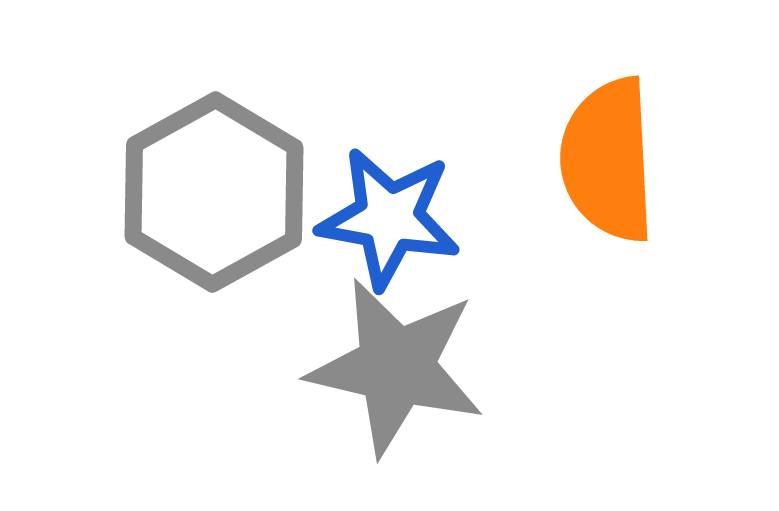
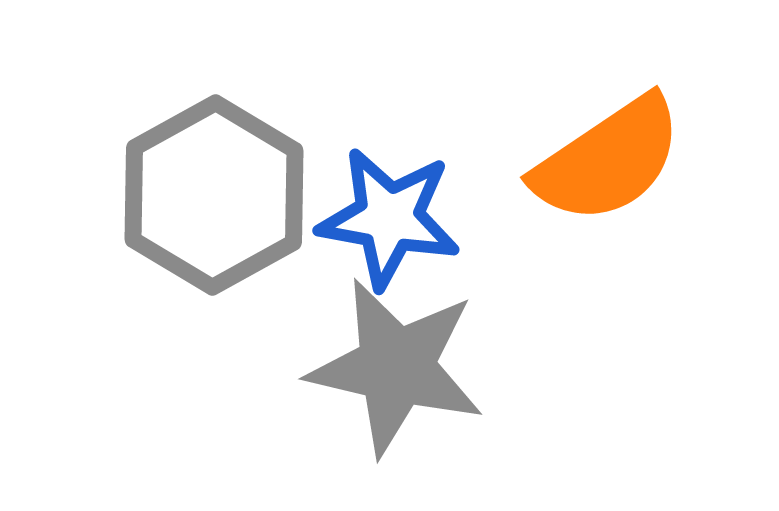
orange semicircle: rotated 121 degrees counterclockwise
gray hexagon: moved 3 px down
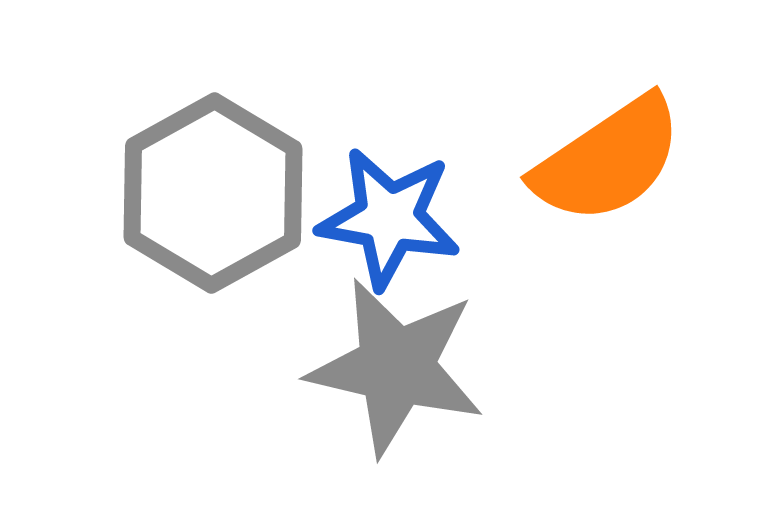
gray hexagon: moved 1 px left, 2 px up
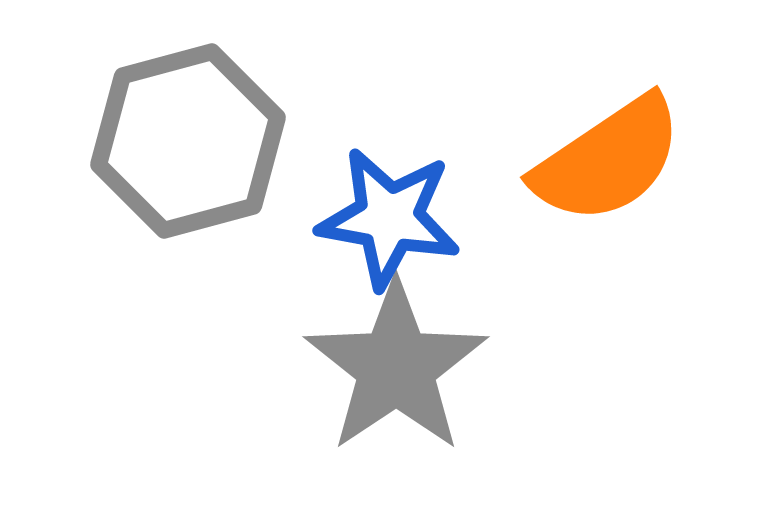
gray hexagon: moved 25 px left, 52 px up; rotated 14 degrees clockwise
gray star: rotated 25 degrees clockwise
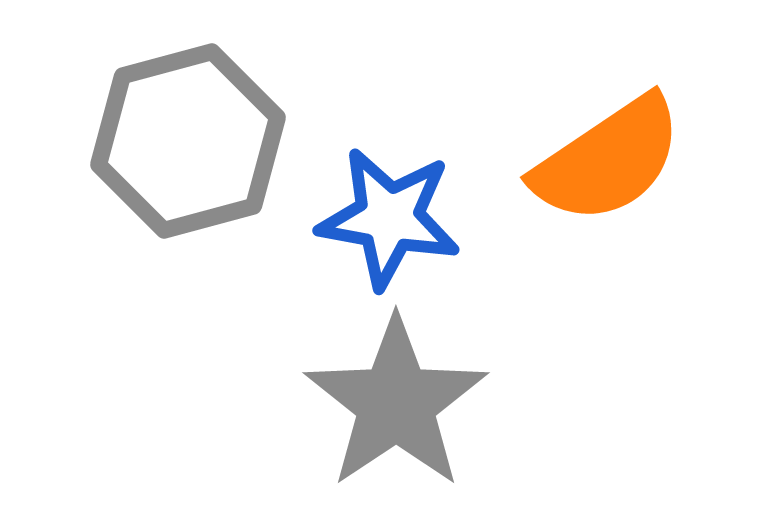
gray star: moved 36 px down
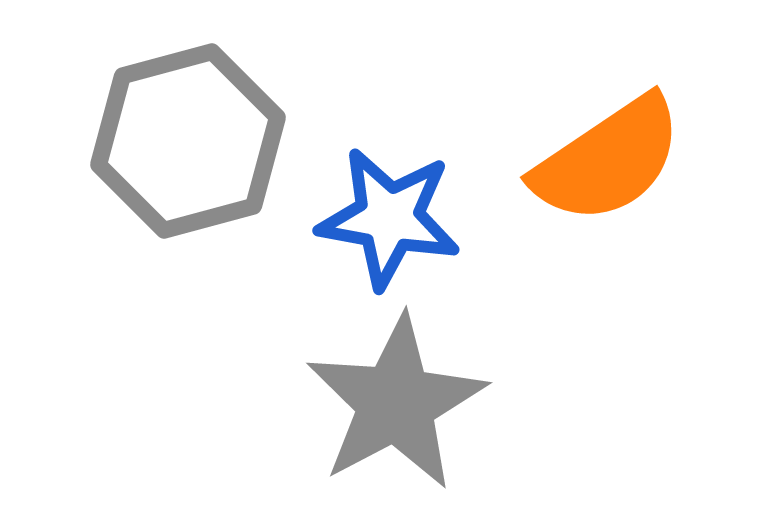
gray star: rotated 6 degrees clockwise
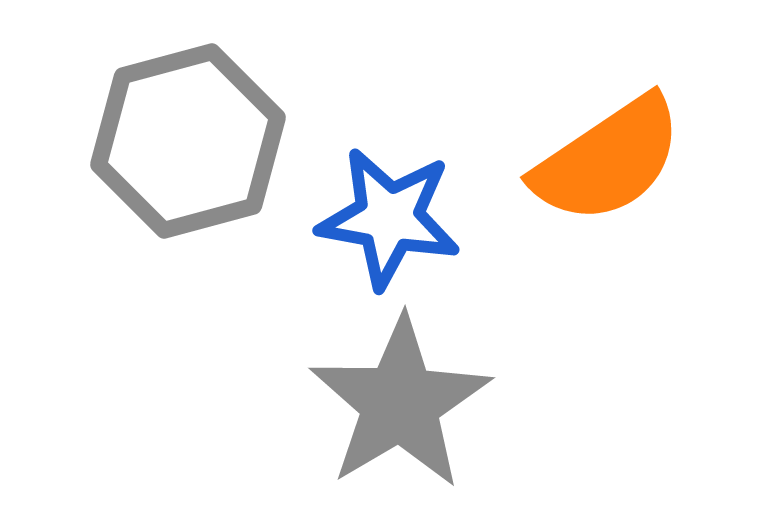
gray star: moved 4 px right; rotated 3 degrees counterclockwise
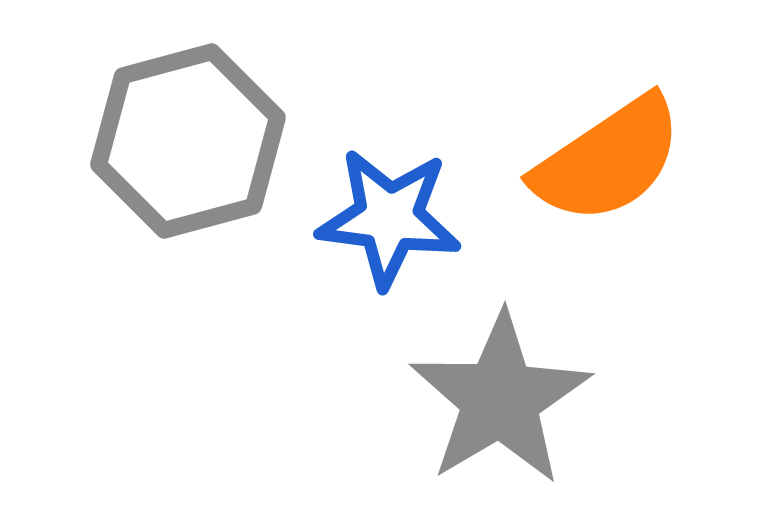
blue star: rotated 3 degrees counterclockwise
gray star: moved 100 px right, 4 px up
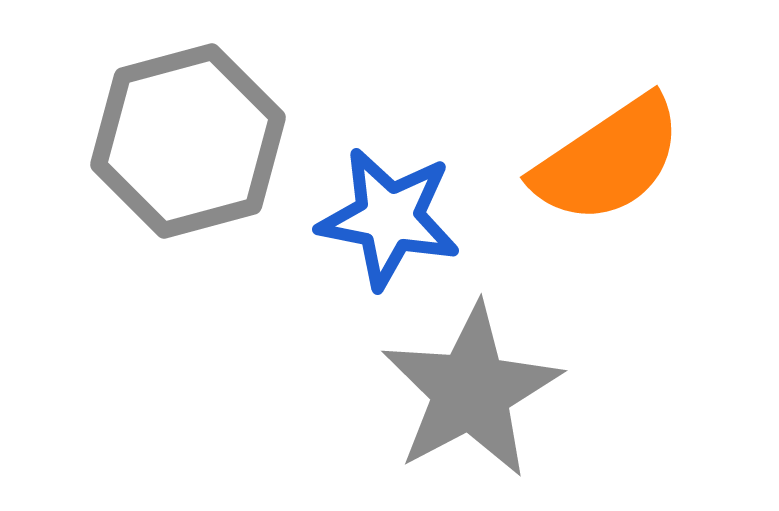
blue star: rotated 4 degrees clockwise
gray star: moved 29 px left, 8 px up; rotated 3 degrees clockwise
